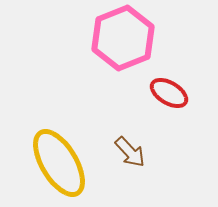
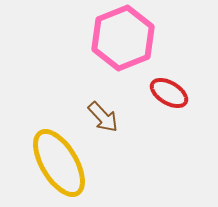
brown arrow: moved 27 px left, 35 px up
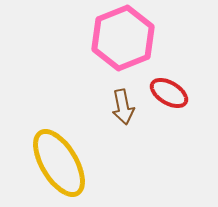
brown arrow: moved 20 px right, 10 px up; rotated 32 degrees clockwise
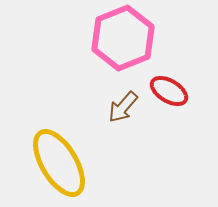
red ellipse: moved 2 px up
brown arrow: rotated 52 degrees clockwise
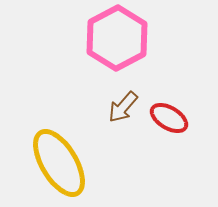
pink hexagon: moved 6 px left; rotated 6 degrees counterclockwise
red ellipse: moved 27 px down
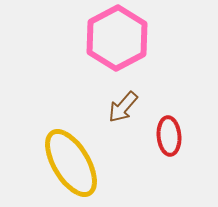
red ellipse: moved 18 px down; rotated 54 degrees clockwise
yellow ellipse: moved 12 px right
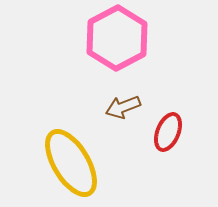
brown arrow: rotated 28 degrees clockwise
red ellipse: moved 1 px left, 4 px up; rotated 27 degrees clockwise
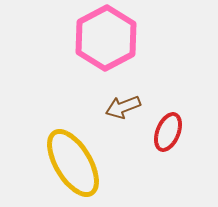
pink hexagon: moved 11 px left
yellow ellipse: moved 2 px right
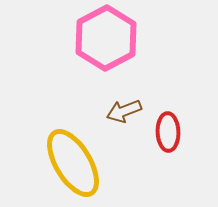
brown arrow: moved 1 px right, 4 px down
red ellipse: rotated 24 degrees counterclockwise
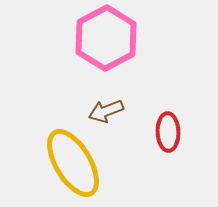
brown arrow: moved 18 px left
